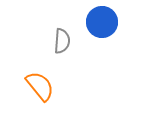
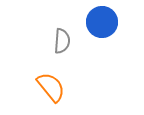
orange semicircle: moved 11 px right, 1 px down
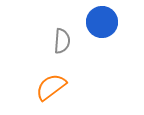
orange semicircle: rotated 88 degrees counterclockwise
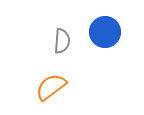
blue circle: moved 3 px right, 10 px down
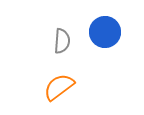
orange semicircle: moved 8 px right
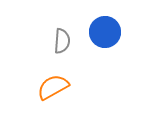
orange semicircle: moved 6 px left; rotated 8 degrees clockwise
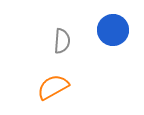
blue circle: moved 8 px right, 2 px up
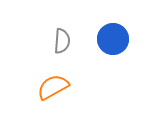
blue circle: moved 9 px down
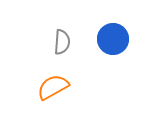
gray semicircle: moved 1 px down
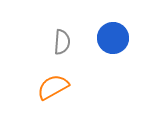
blue circle: moved 1 px up
